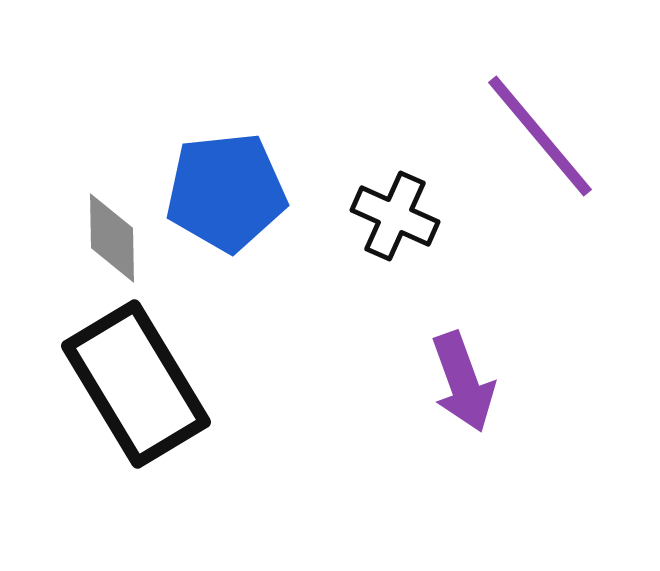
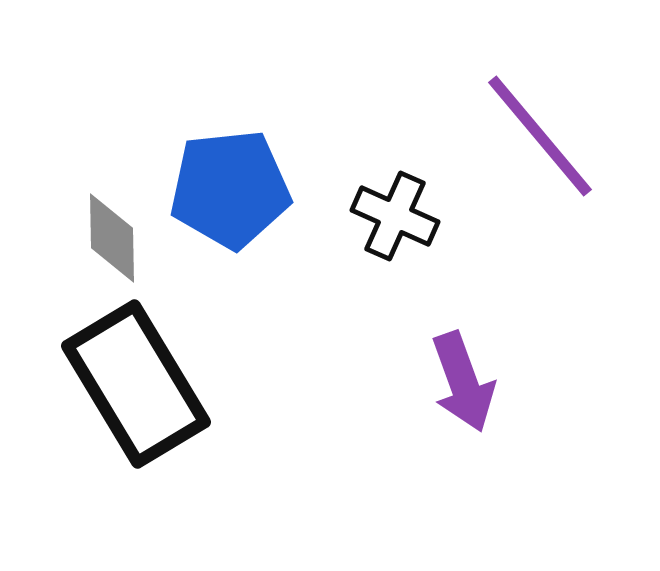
blue pentagon: moved 4 px right, 3 px up
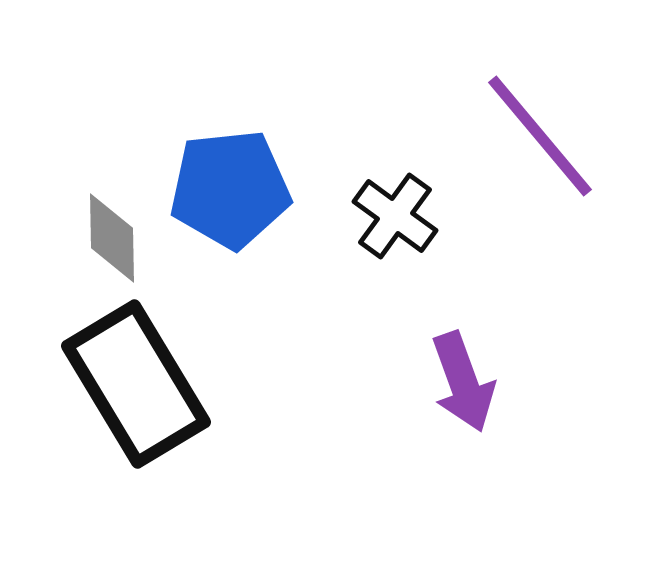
black cross: rotated 12 degrees clockwise
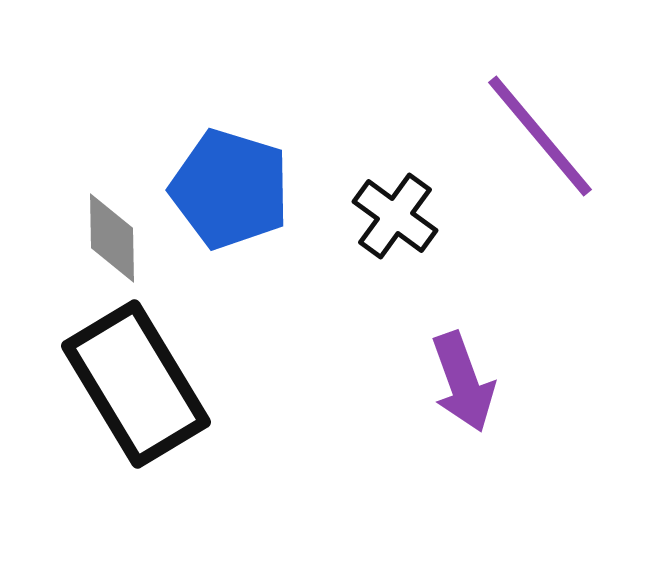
blue pentagon: rotated 23 degrees clockwise
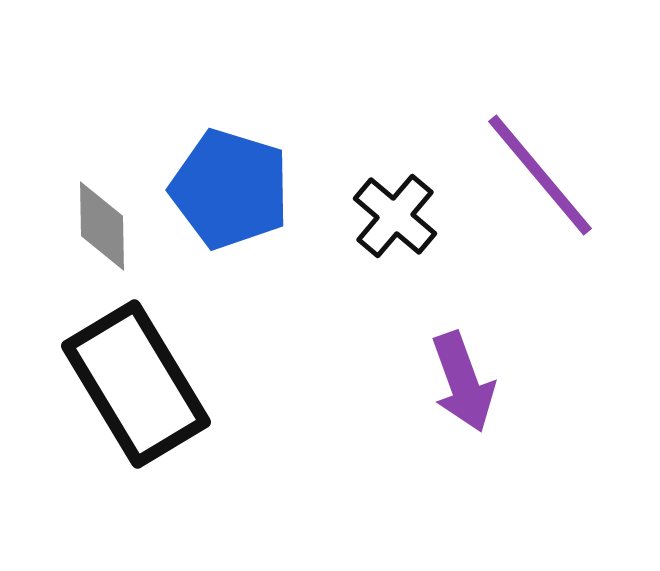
purple line: moved 39 px down
black cross: rotated 4 degrees clockwise
gray diamond: moved 10 px left, 12 px up
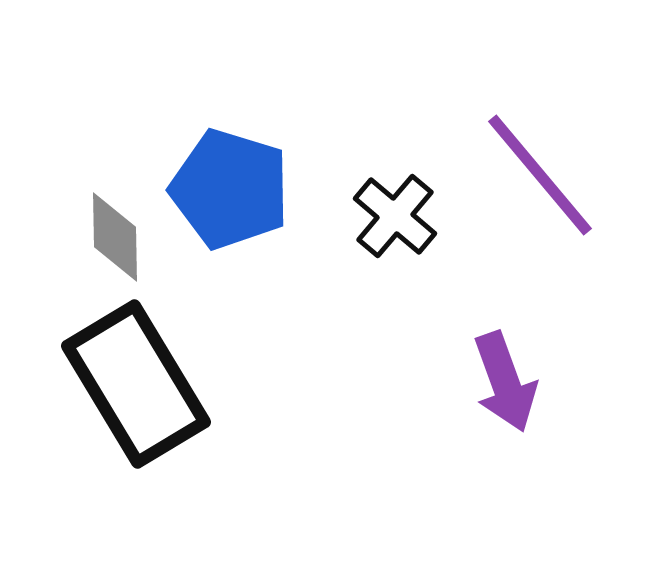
gray diamond: moved 13 px right, 11 px down
purple arrow: moved 42 px right
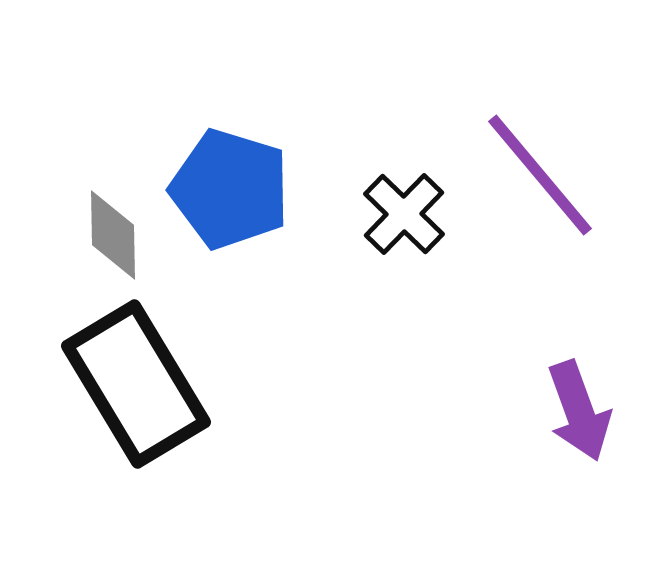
black cross: moved 9 px right, 2 px up; rotated 4 degrees clockwise
gray diamond: moved 2 px left, 2 px up
purple arrow: moved 74 px right, 29 px down
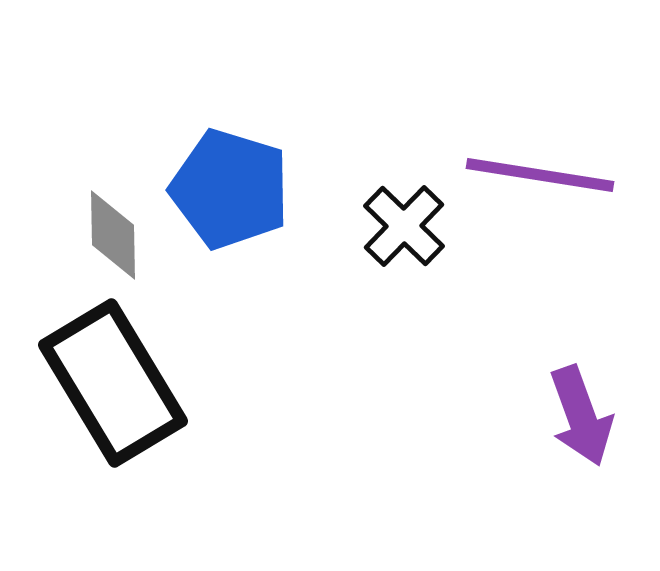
purple line: rotated 41 degrees counterclockwise
black cross: moved 12 px down
black rectangle: moved 23 px left, 1 px up
purple arrow: moved 2 px right, 5 px down
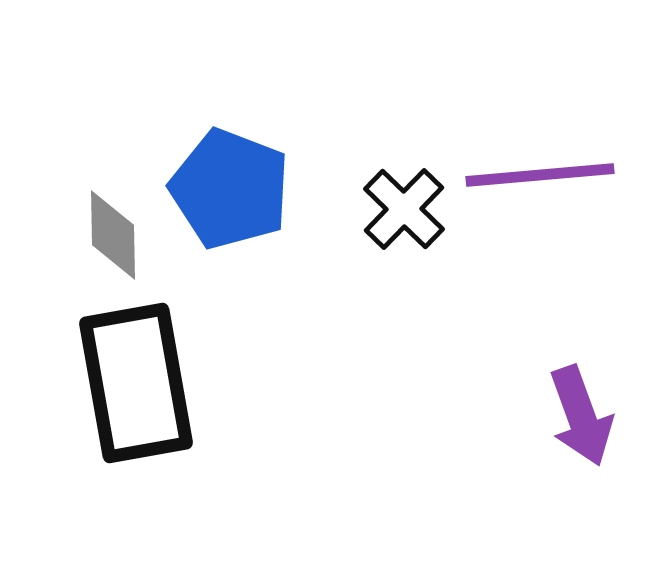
purple line: rotated 14 degrees counterclockwise
blue pentagon: rotated 4 degrees clockwise
black cross: moved 17 px up
black rectangle: moved 23 px right; rotated 21 degrees clockwise
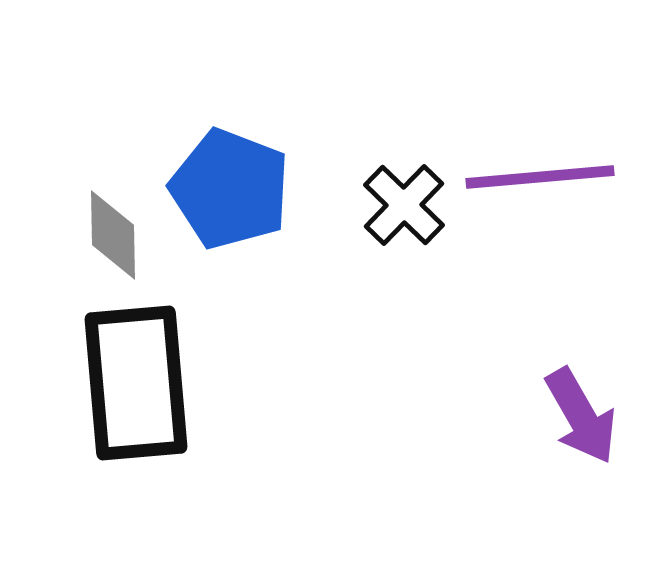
purple line: moved 2 px down
black cross: moved 4 px up
black rectangle: rotated 5 degrees clockwise
purple arrow: rotated 10 degrees counterclockwise
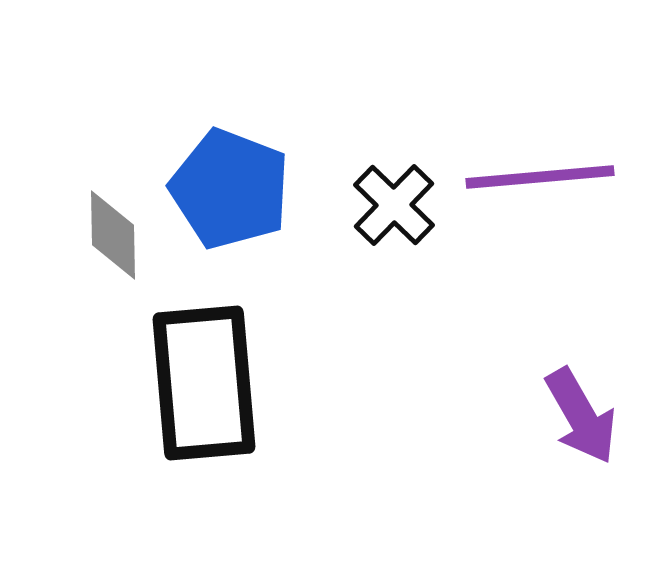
black cross: moved 10 px left
black rectangle: moved 68 px right
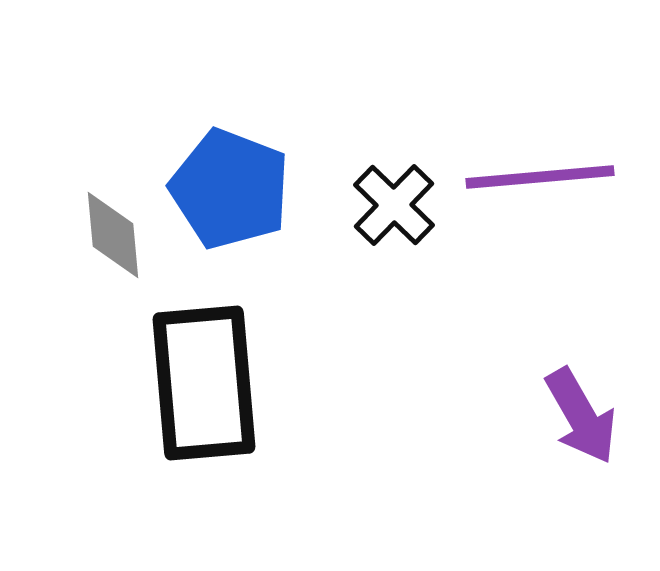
gray diamond: rotated 4 degrees counterclockwise
